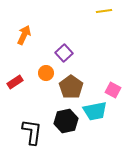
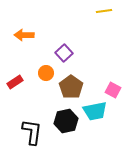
orange arrow: rotated 114 degrees counterclockwise
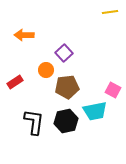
yellow line: moved 6 px right, 1 px down
orange circle: moved 3 px up
brown pentagon: moved 4 px left; rotated 30 degrees clockwise
black L-shape: moved 2 px right, 10 px up
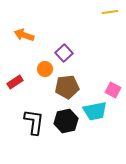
orange arrow: rotated 18 degrees clockwise
orange circle: moved 1 px left, 1 px up
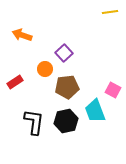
orange arrow: moved 2 px left
cyan trapezoid: rotated 80 degrees clockwise
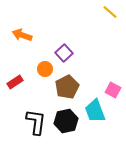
yellow line: rotated 49 degrees clockwise
brown pentagon: rotated 20 degrees counterclockwise
black L-shape: moved 2 px right
